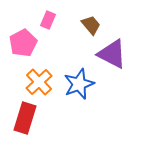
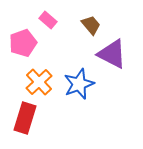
pink rectangle: rotated 72 degrees counterclockwise
pink pentagon: rotated 8 degrees clockwise
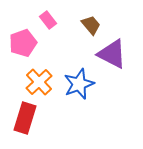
pink rectangle: rotated 12 degrees clockwise
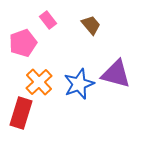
purple triangle: moved 4 px right, 20 px down; rotated 12 degrees counterclockwise
red rectangle: moved 4 px left, 5 px up
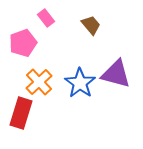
pink rectangle: moved 2 px left, 2 px up
blue star: moved 1 px right, 1 px up; rotated 16 degrees counterclockwise
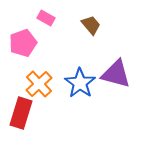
pink rectangle: rotated 24 degrees counterclockwise
orange cross: moved 2 px down
